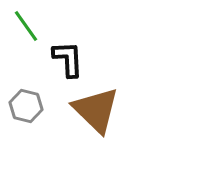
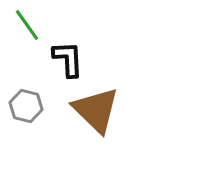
green line: moved 1 px right, 1 px up
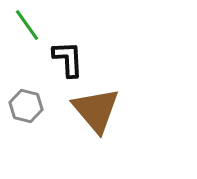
brown triangle: rotated 6 degrees clockwise
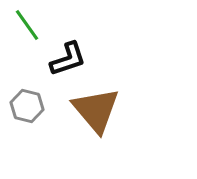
black L-shape: rotated 75 degrees clockwise
gray hexagon: moved 1 px right
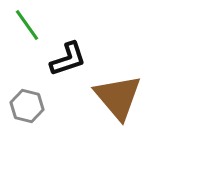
brown triangle: moved 22 px right, 13 px up
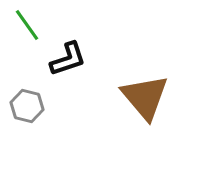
brown triangle: moved 27 px right
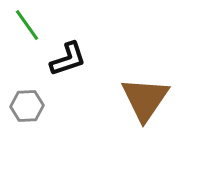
brown triangle: moved 2 px down; rotated 14 degrees clockwise
gray hexagon: rotated 16 degrees counterclockwise
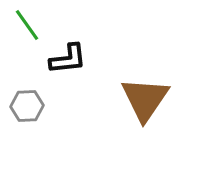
black L-shape: rotated 12 degrees clockwise
